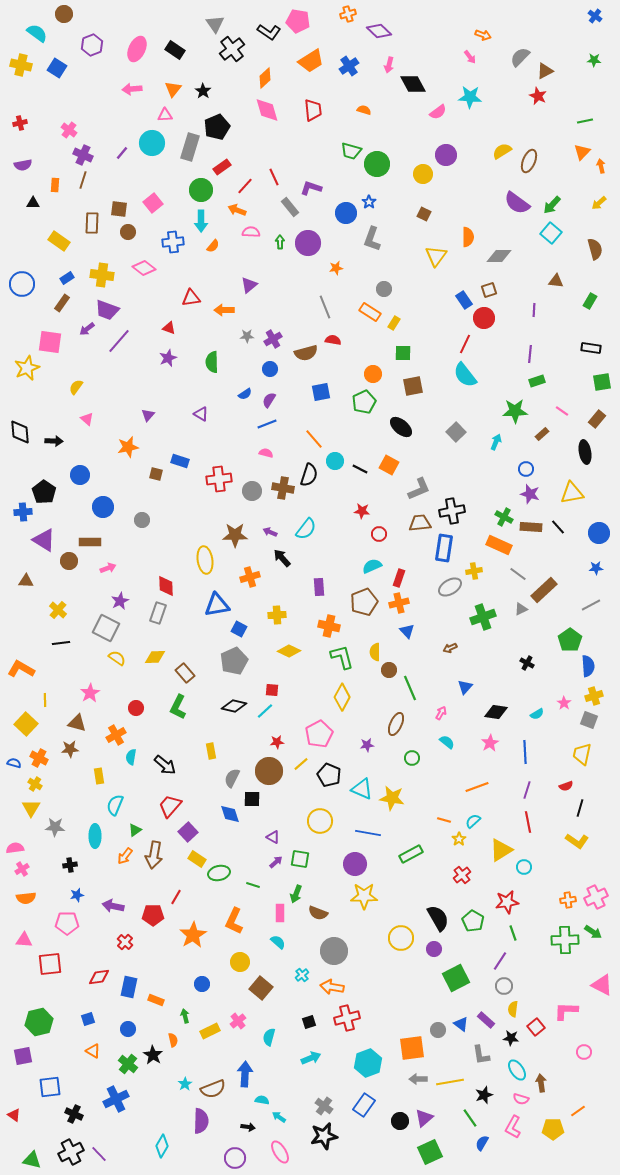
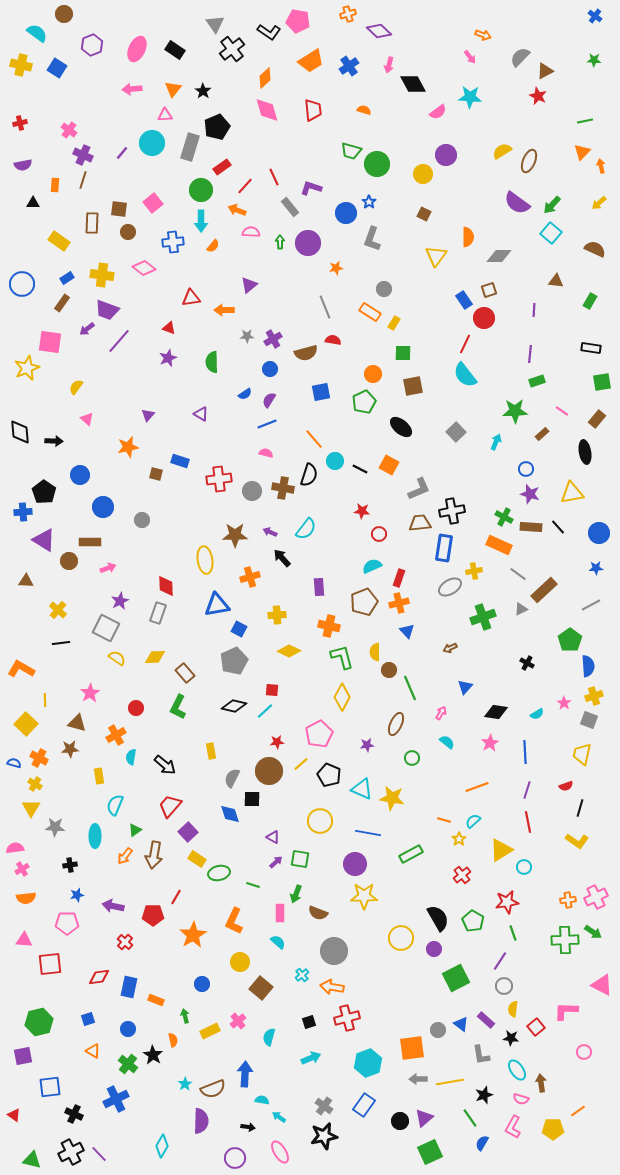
brown semicircle at (595, 249): rotated 50 degrees counterclockwise
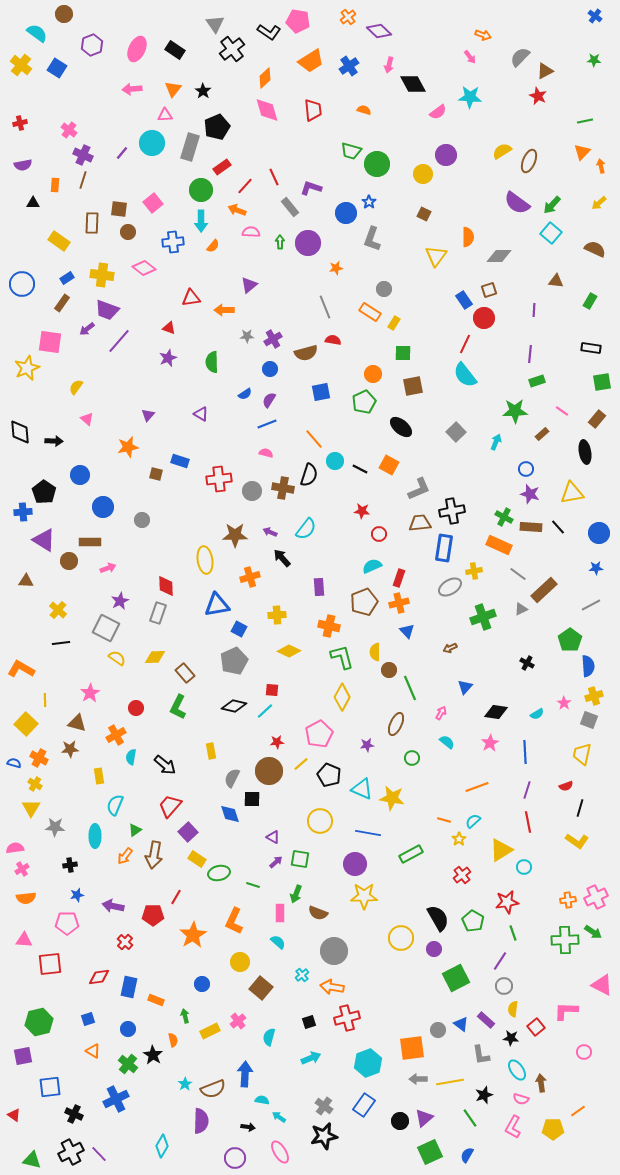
orange cross at (348, 14): moved 3 px down; rotated 21 degrees counterclockwise
yellow cross at (21, 65): rotated 25 degrees clockwise
blue semicircle at (482, 1143): moved 15 px left, 12 px down
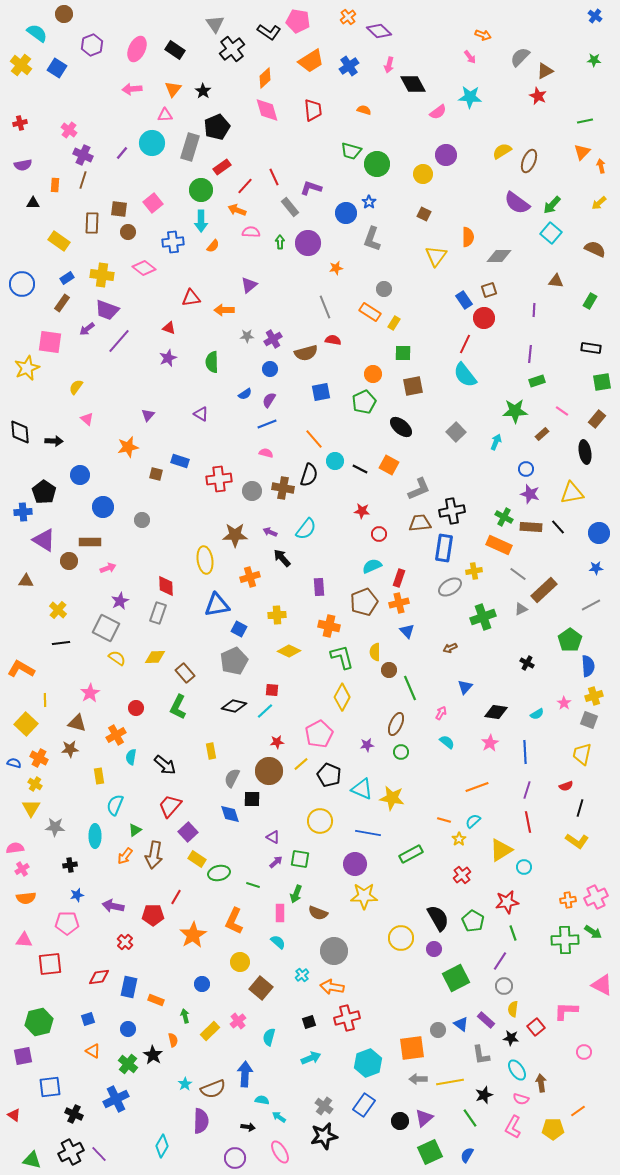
green circle at (412, 758): moved 11 px left, 6 px up
yellow rectangle at (210, 1031): rotated 18 degrees counterclockwise
